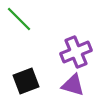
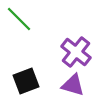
purple cross: rotated 28 degrees counterclockwise
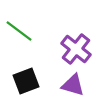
green line: moved 12 px down; rotated 8 degrees counterclockwise
purple cross: moved 3 px up
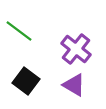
black square: rotated 32 degrees counterclockwise
purple triangle: moved 1 px right; rotated 15 degrees clockwise
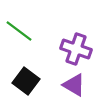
purple cross: rotated 20 degrees counterclockwise
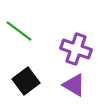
black square: rotated 16 degrees clockwise
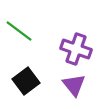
purple triangle: rotated 20 degrees clockwise
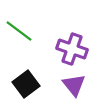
purple cross: moved 4 px left
black square: moved 3 px down
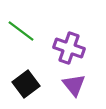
green line: moved 2 px right
purple cross: moved 3 px left, 1 px up
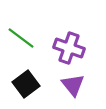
green line: moved 7 px down
purple triangle: moved 1 px left
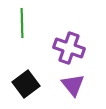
green line: moved 1 px right, 15 px up; rotated 52 degrees clockwise
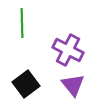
purple cross: moved 1 px left, 2 px down; rotated 8 degrees clockwise
